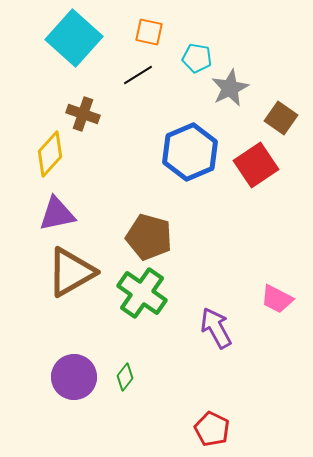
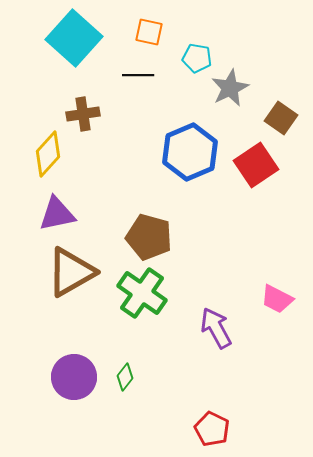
black line: rotated 32 degrees clockwise
brown cross: rotated 28 degrees counterclockwise
yellow diamond: moved 2 px left
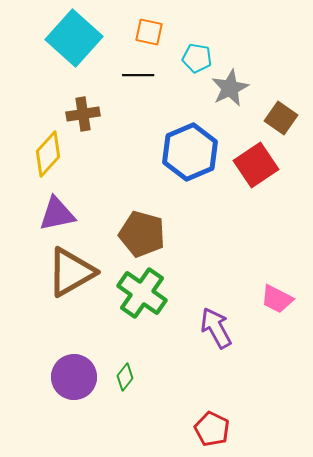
brown pentagon: moved 7 px left, 3 px up
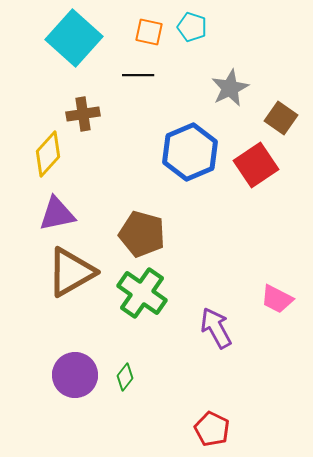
cyan pentagon: moved 5 px left, 31 px up; rotated 8 degrees clockwise
purple circle: moved 1 px right, 2 px up
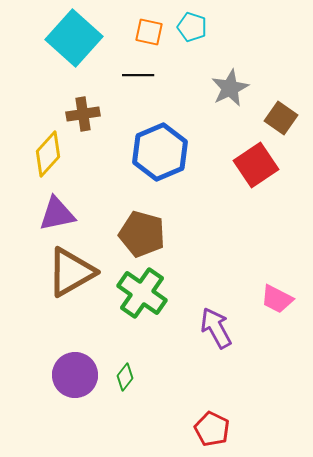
blue hexagon: moved 30 px left
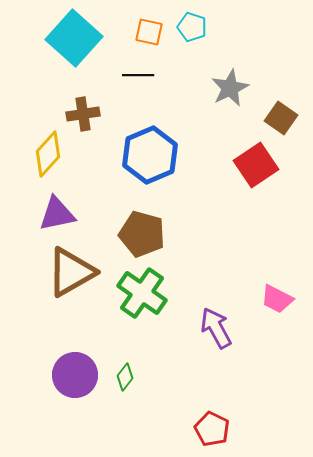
blue hexagon: moved 10 px left, 3 px down
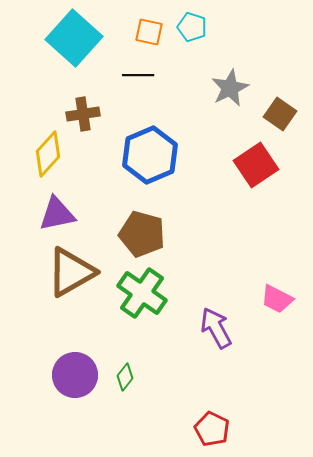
brown square: moved 1 px left, 4 px up
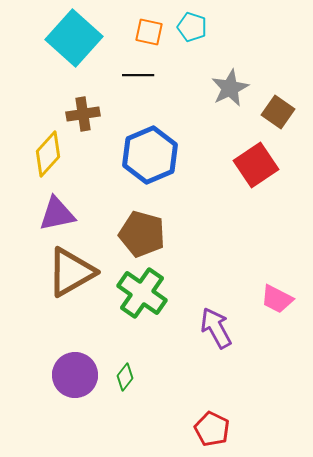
brown square: moved 2 px left, 2 px up
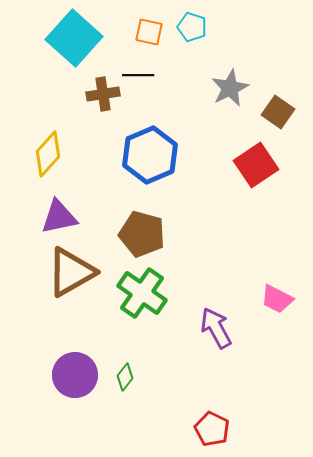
brown cross: moved 20 px right, 20 px up
purple triangle: moved 2 px right, 3 px down
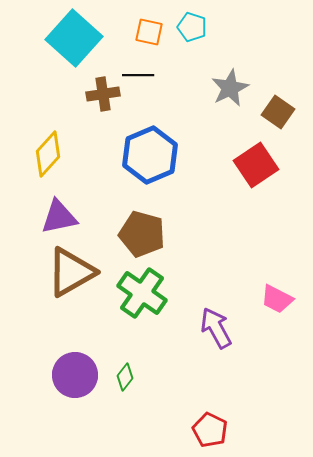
red pentagon: moved 2 px left, 1 px down
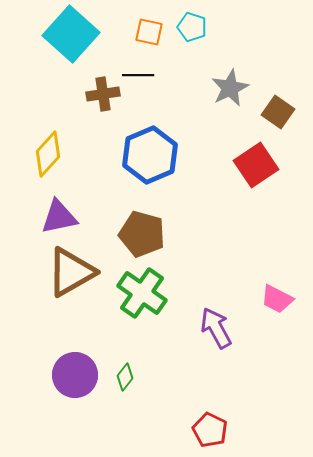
cyan square: moved 3 px left, 4 px up
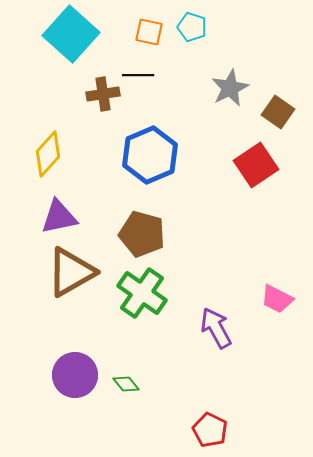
green diamond: moved 1 px right, 7 px down; rotated 76 degrees counterclockwise
